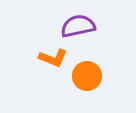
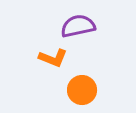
orange circle: moved 5 px left, 14 px down
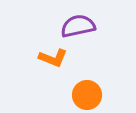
orange circle: moved 5 px right, 5 px down
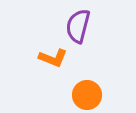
purple semicircle: rotated 64 degrees counterclockwise
